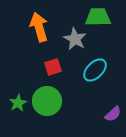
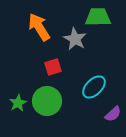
orange arrow: rotated 16 degrees counterclockwise
cyan ellipse: moved 1 px left, 17 px down
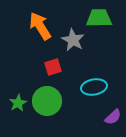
green trapezoid: moved 1 px right, 1 px down
orange arrow: moved 1 px right, 1 px up
gray star: moved 2 px left, 1 px down
cyan ellipse: rotated 35 degrees clockwise
purple semicircle: moved 3 px down
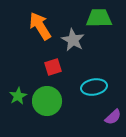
green star: moved 7 px up
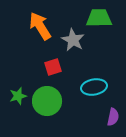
green star: rotated 12 degrees clockwise
purple semicircle: rotated 36 degrees counterclockwise
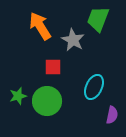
green trapezoid: moved 1 px left, 1 px down; rotated 68 degrees counterclockwise
red square: rotated 18 degrees clockwise
cyan ellipse: rotated 55 degrees counterclockwise
purple semicircle: moved 1 px left, 2 px up
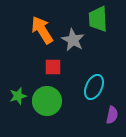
green trapezoid: rotated 24 degrees counterclockwise
orange arrow: moved 2 px right, 4 px down
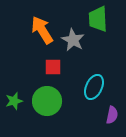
green star: moved 4 px left, 5 px down
